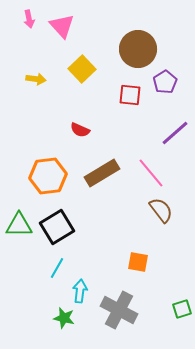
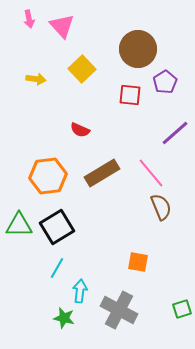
brown semicircle: moved 3 px up; rotated 16 degrees clockwise
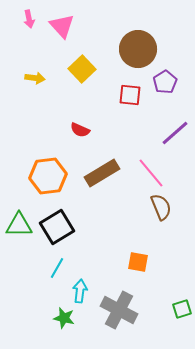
yellow arrow: moved 1 px left, 1 px up
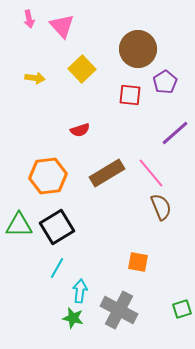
red semicircle: rotated 42 degrees counterclockwise
brown rectangle: moved 5 px right
green star: moved 9 px right
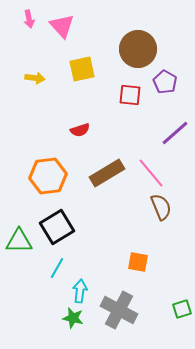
yellow square: rotated 32 degrees clockwise
purple pentagon: rotated 10 degrees counterclockwise
green triangle: moved 16 px down
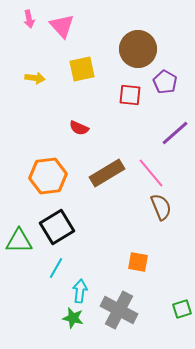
red semicircle: moved 1 px left, 2 px up; rotated 42 degrees clockwise
cyan line: moved 1 px left
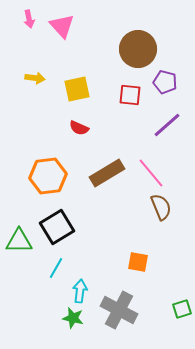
yellow square: moved 5 px left, 20 px down
purple pentagon: rotated 15 degrees counterclockwise
purple line: moved 8 px left, 8 px up
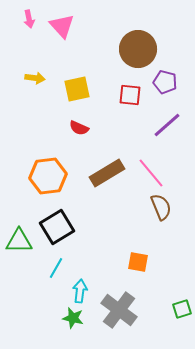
gray cross: rotated 9 degrees clockwise
